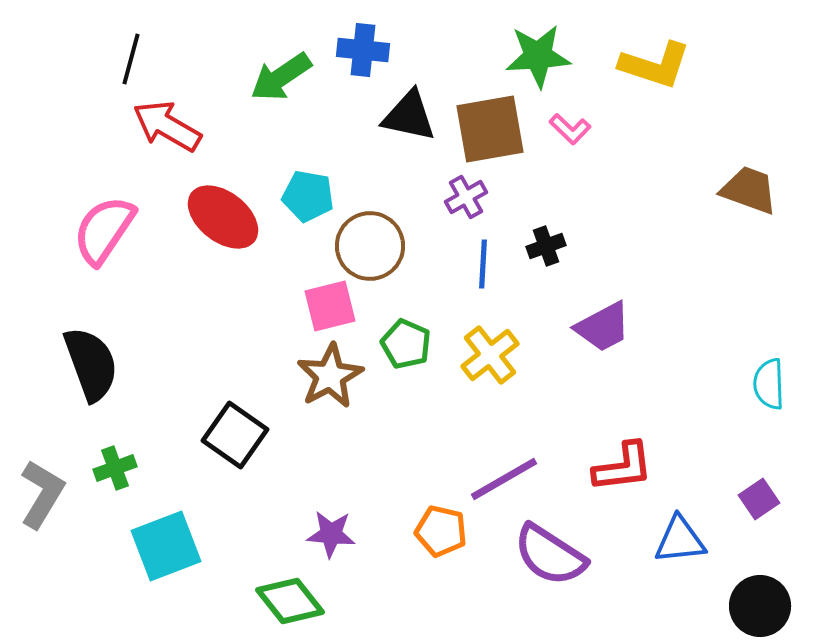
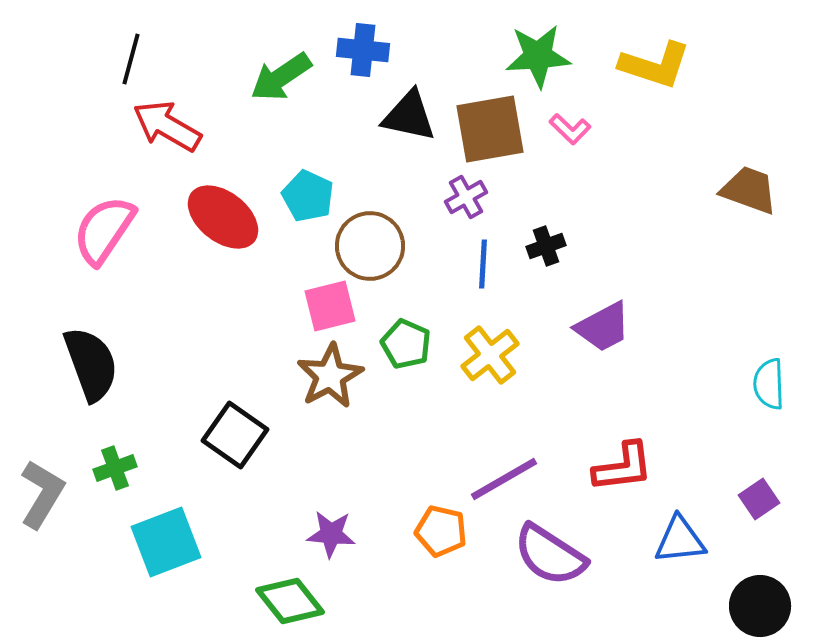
cyan pentagon: rotated 15 degrees clockwise
cyan square: moved 4 px up
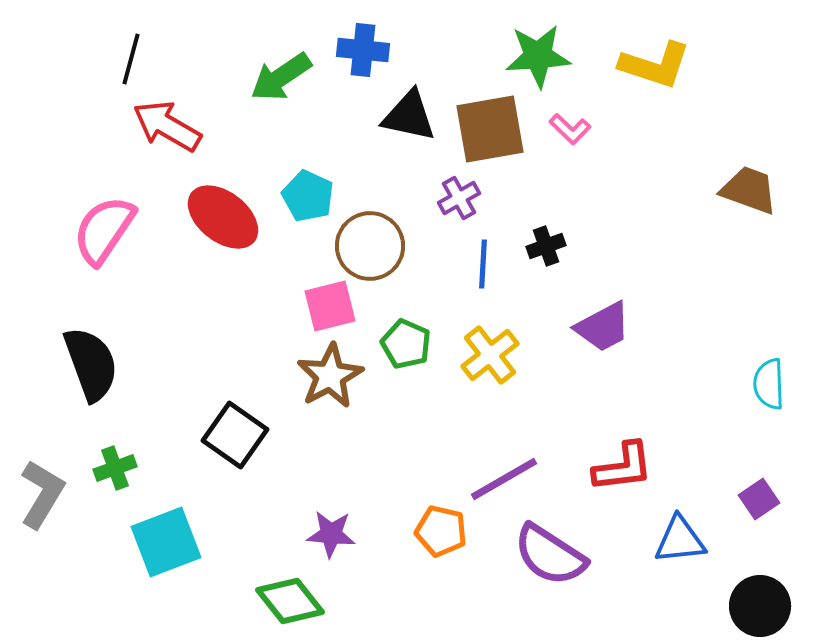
purple cross: moved 7 px left, 1 px down
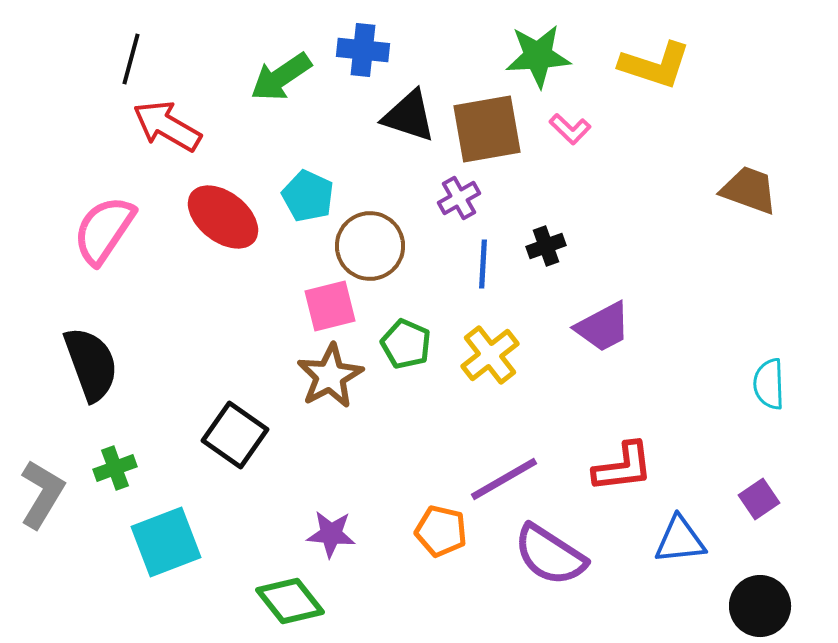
black triangle: rotated 6 degrees clockwise
brown square: moved 3 px left
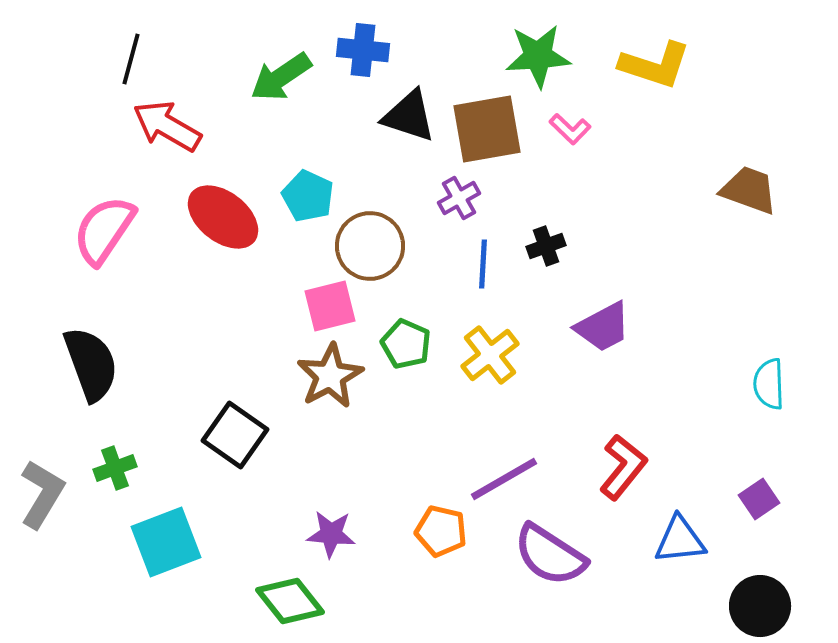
red L-shape: rotated 44 degrees counterclockwise
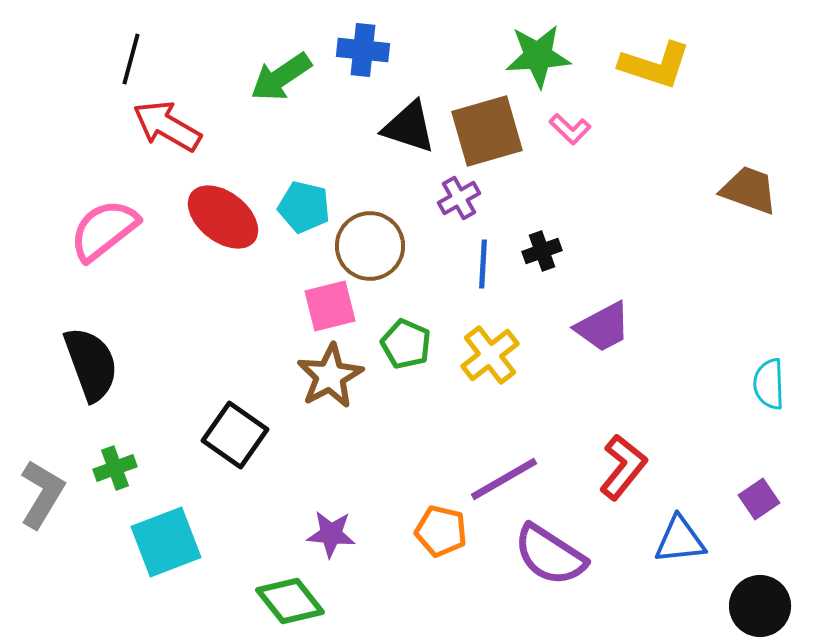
black triangle: moved 11 px down
brown square: moved 2 px down; rotated 6 degrees counterclockwise
cyan pentagon: moved 4 px left, 11 px down; rotated 12 degrees counterclockwise
pink semicircle: rotated 18 degrees clockwise
black cross: moved 4 px left, 5 px down
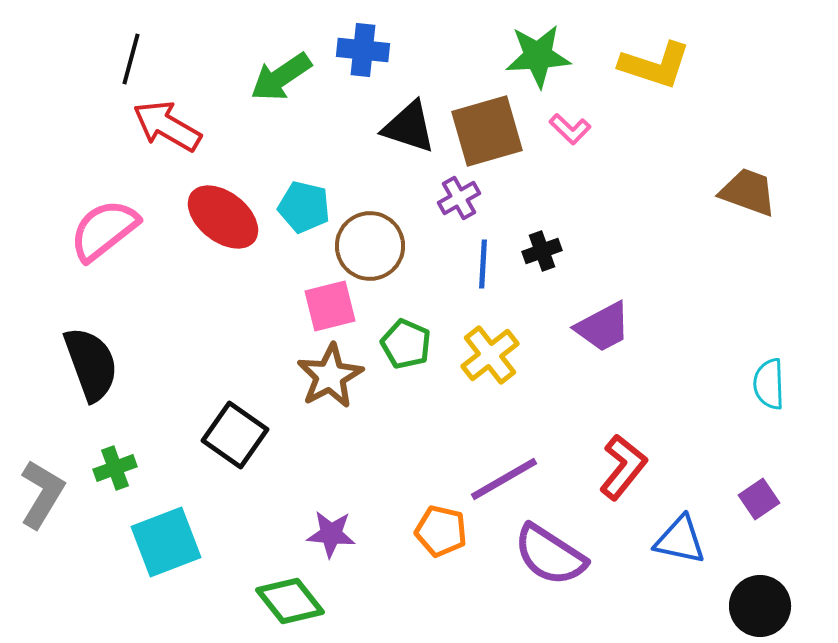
brown trapezoid: moved 1 px left, 2 px down
blue triangle: rotated 18 degrees clockwise
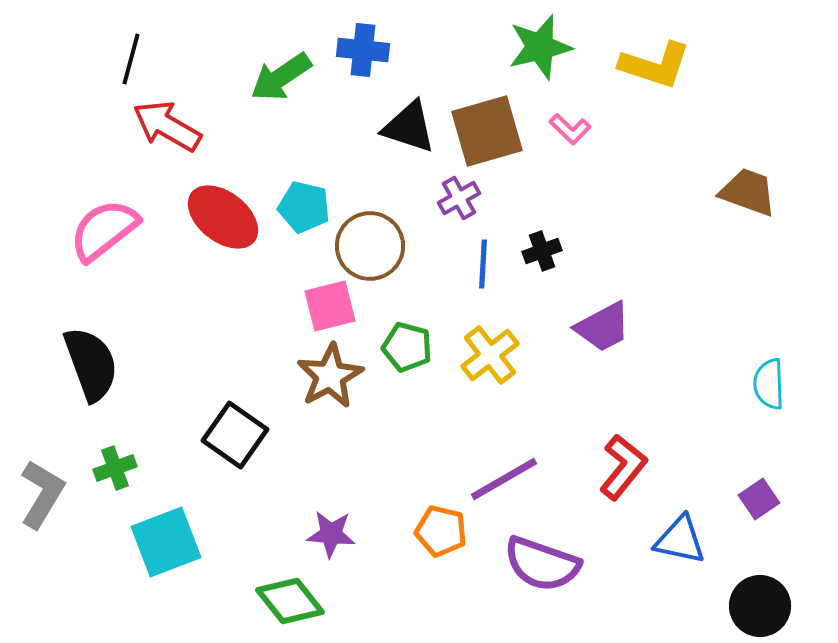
green star: moved 2 px right, 9 px up; rotated 10 degrees counterclockwise
green pentagon: moved 1 px right, 3 px down; rotated 9 degrees counterclockwise
purple semicircle: moved 8 px left, 9 px down; rotated 14 degrees counterclockwise
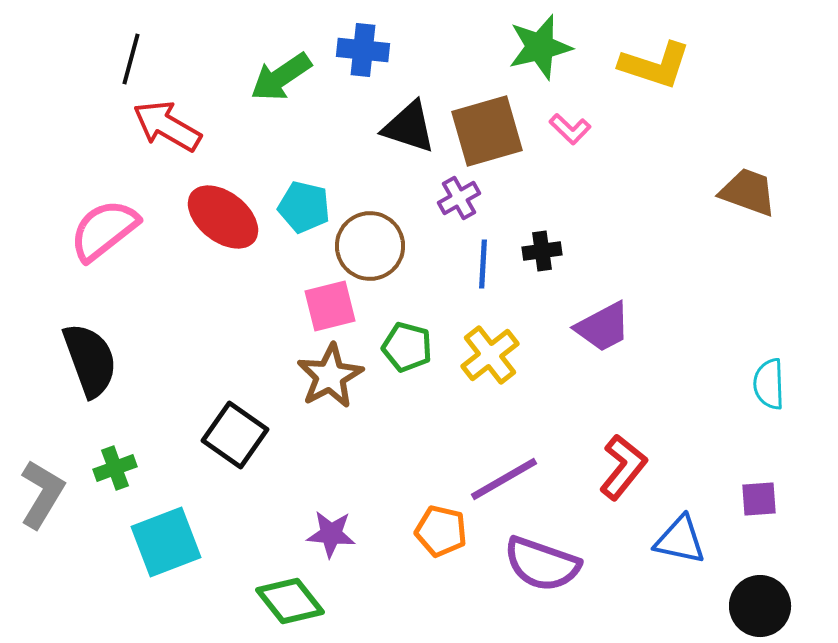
black cross: rotated 12 degrees clockwise
black semicircle: moved 1 px left, 4 px up
purple square: rotated 30 degrees clockwise
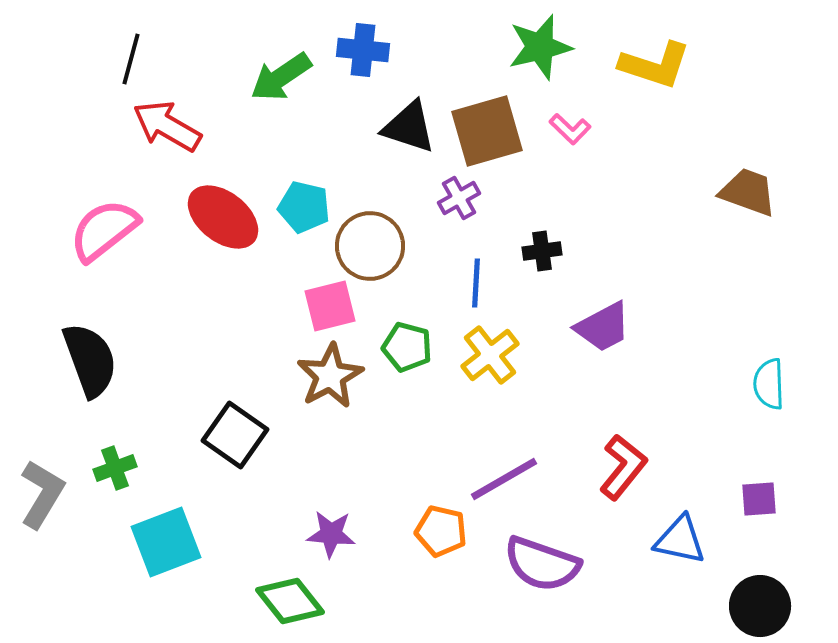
blue line: moved 7 px left, 19 px down
